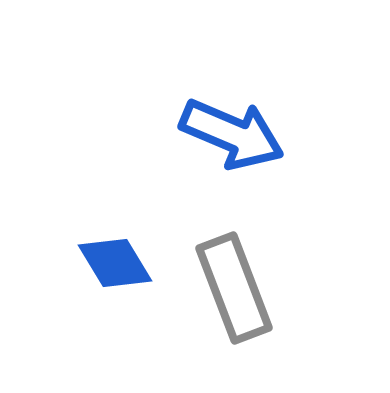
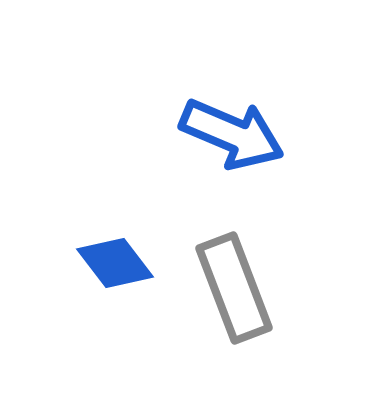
blue diamond: rotated 6 degrees counterclockwise
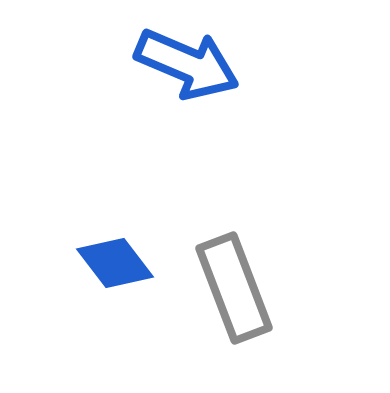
blue arrow: moved 45 px left, 70 px up
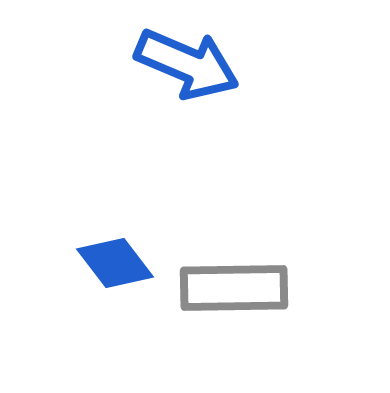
gray rectangle: rotated 70 degrees counterclockwise
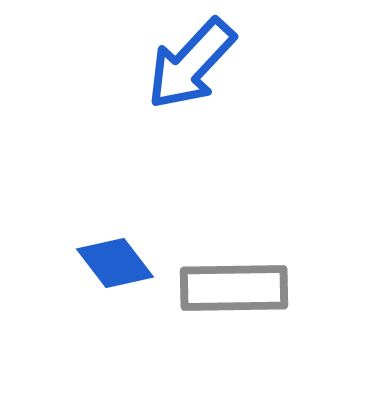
blue arrow: moved 4 px right; rotated 110 degrees clockwise
